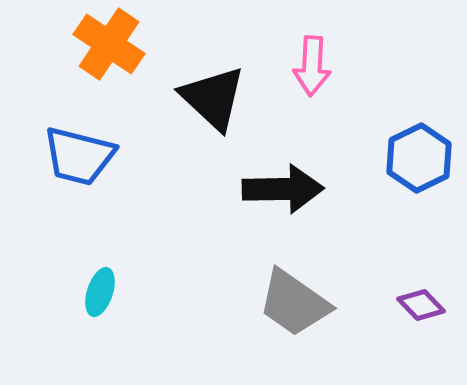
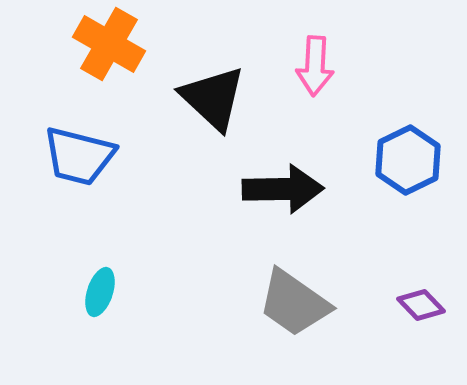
orange cross: rotated 4 degrees counterclockwise
pink arrow: moved 3 px right
blue hexagon: moved 11 px left, 2 px down
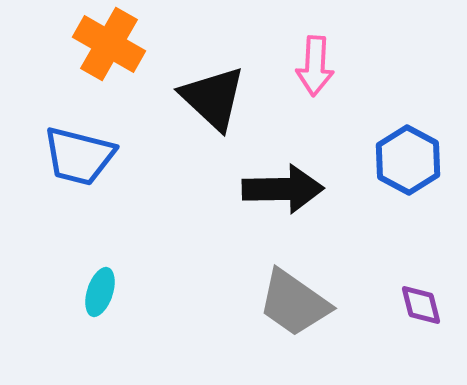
blue hexagon: rotated 6 degrees counterclockwise
purple diamond: rotated 30 degrees clockwise
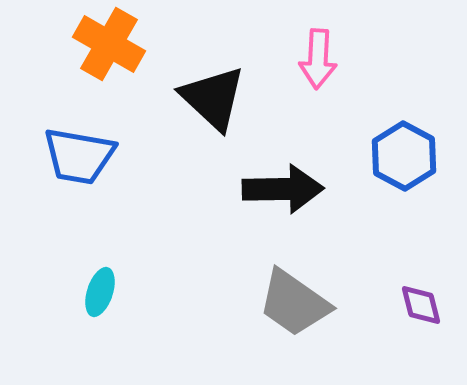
pink arrow: moved 3 px right, 7 px up
blue trapezoid: rotated 4 degrees counterclockwise
blue hexagon: moved 4 px left, 4 px up
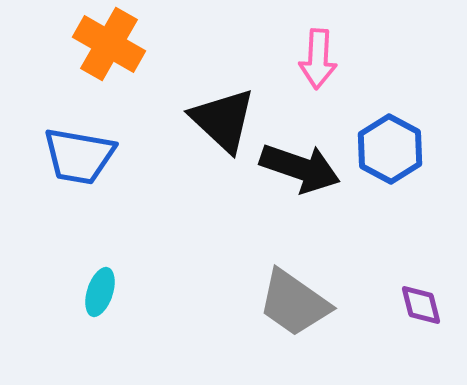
black triangle: moved 10 px right, 22 px down
blue hexagon: moved 14 px left, 7 px up
black arrow: moved 17 px right, 21 px up; rotated 20 degrees clockwise
